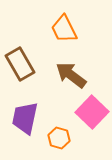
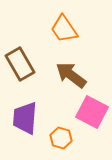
orange trapezoid: rotated 8 degrees counterclockwise
pink square: rotated 16 degrees counterclockwise
purple trapezoid: rotated 8 degrees counterclockwise
orange hexagon: moved 2 px right
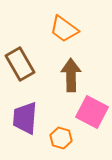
orange trapezoid: rotated 20 degrees counterclockwise
brown arrow: rotated 52 degrees clockwise
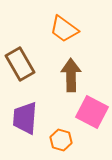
orange hexagon: moved 2 px down
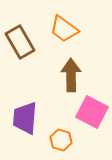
brown rectangle: moved 22 px up
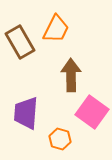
orange trapezoid: moved 8 px left; rotated 100 degrees counterclockwise
pink square: rotated 8 degrees clockwise
purple trapezoid: moved 1 px right, 5 px up
orange hexagon: moved 1 px left, 1 px up
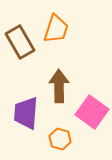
orange trapezoid: rotated 8 degrees counterclockwise
brown arrow: moved 12 px left, 11 px down
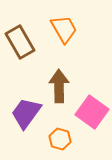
orange trapezoid: moved 8 px right; rotated 48 degrees counterclockwise
purple trapezoid: rotated 32 degrees clockwise
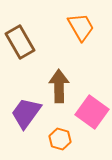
orange trapezoid: moved 17 px right, 2 px up
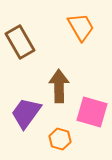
pink square: rotated 20 degrees counterclockwise
